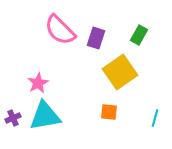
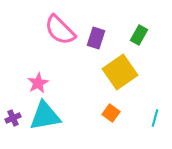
orange square: moved 2 px right, 1 px down; rotated 30 degrees clockwise
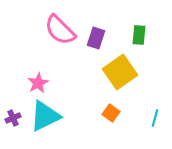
green rectangle: rotated 24 degrees counterclockwise
cyan triangle: rotated 16 degrees counterclockwise
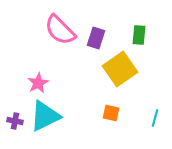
yellow square: moved 3 px up
orange square: rotated 24 degrees counterclockwise
purple cross: moved 2 px right, 3 px down; rotated 35 degrees clockwise
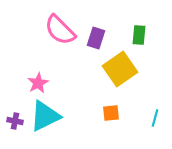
orange square: rotated 18 degrees counterclockwise
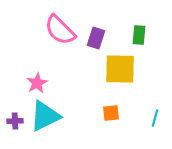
yellow square: rotated 36 degrees clockwise
pink star: moved 1 px left
purple cross: rotated 14 degrees counterclockwise
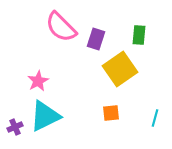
pink semicircle: moved 1 px right, 3 px up
purple rectangle: moved 1 px down
yellow square: rotated 36 degrees counterclockwise
pink star: moved 1 px right, 2 px up
purple cross: moved 6 px down; rotated 21 degrees counterclockwise
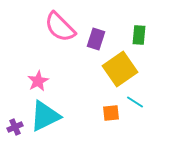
pink semicircle: moved 1 px left
cyan line: moved 20 px left, 16 px up; rotated 72 degrees counterclockwise
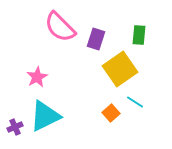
pink star: moved 1 px left, 4 px up
orange square: rotated 36 degrees counterclockwise
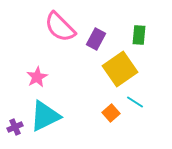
purple rectangle: rotated 10 degrees clockwise
